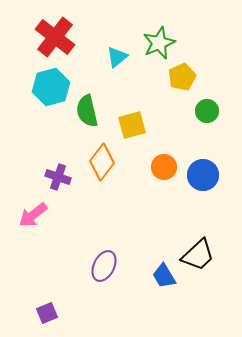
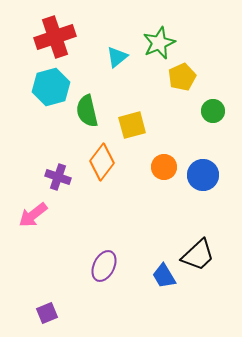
red cross: rotated 33 degrees clockwise
green circle: moved 6 px right
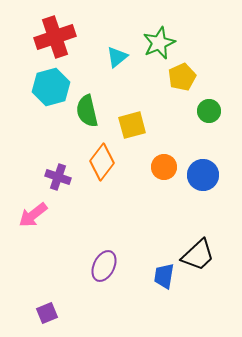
green circle: moved 4 px left
blue trapezoid: rotated 40 degrees clockwise
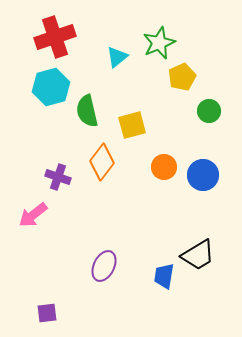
black trapezoid: rotated 12 degrees clockwise
purple square: rotated 15 degrees clockwise
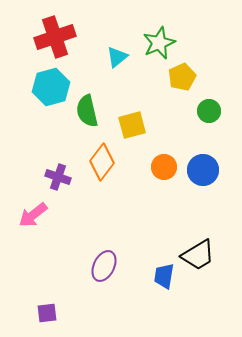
blue circle: moved 5 px up
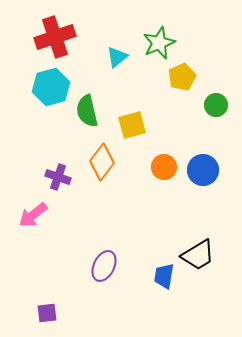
green circle: moved 7 px right, 6 px up
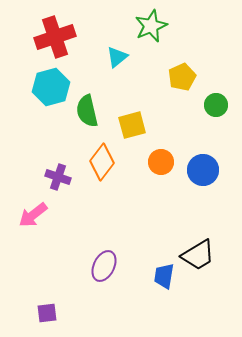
green star: moved 8 px left, 17 px up
orange circle: moved 3 px left, 5 px up
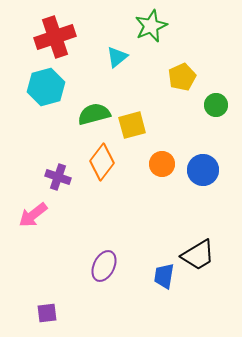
cyan hexagon: moved 5 px left
green semicircle: moved 7 px right, 3 px down; rotated 88 degrees clockwise
orange circle: moved 1 px right, 2 px down
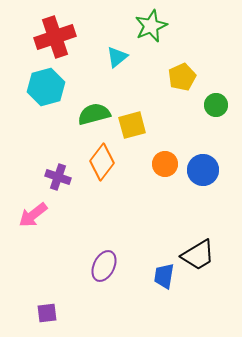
orange circle: moved 3 px right
